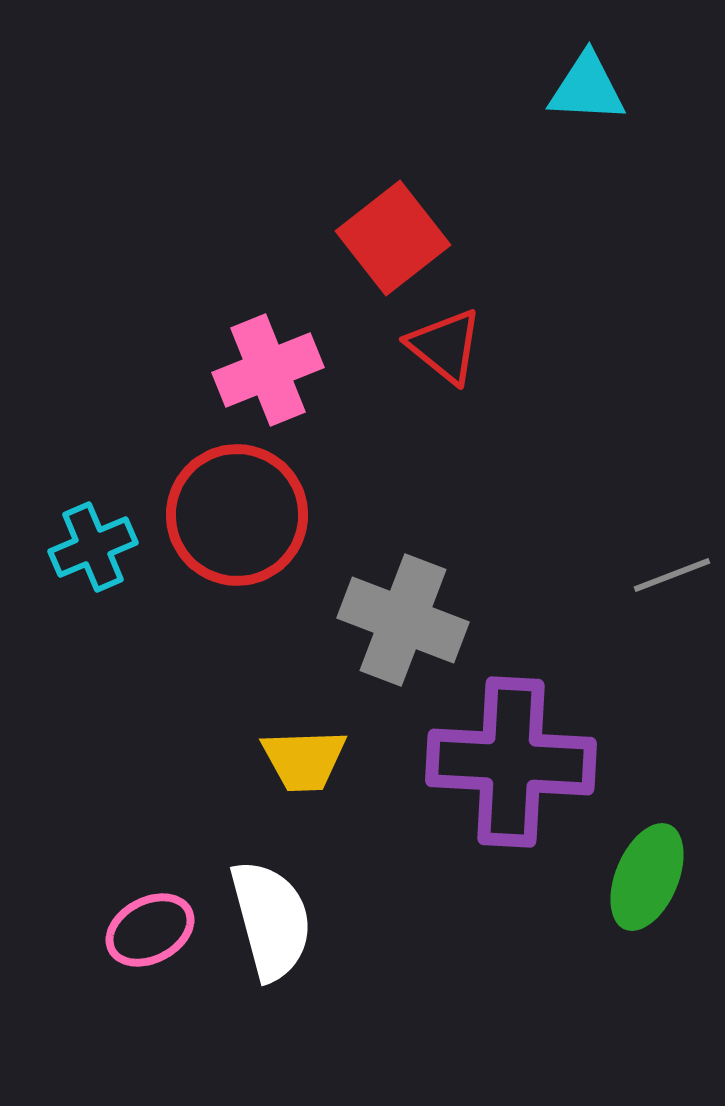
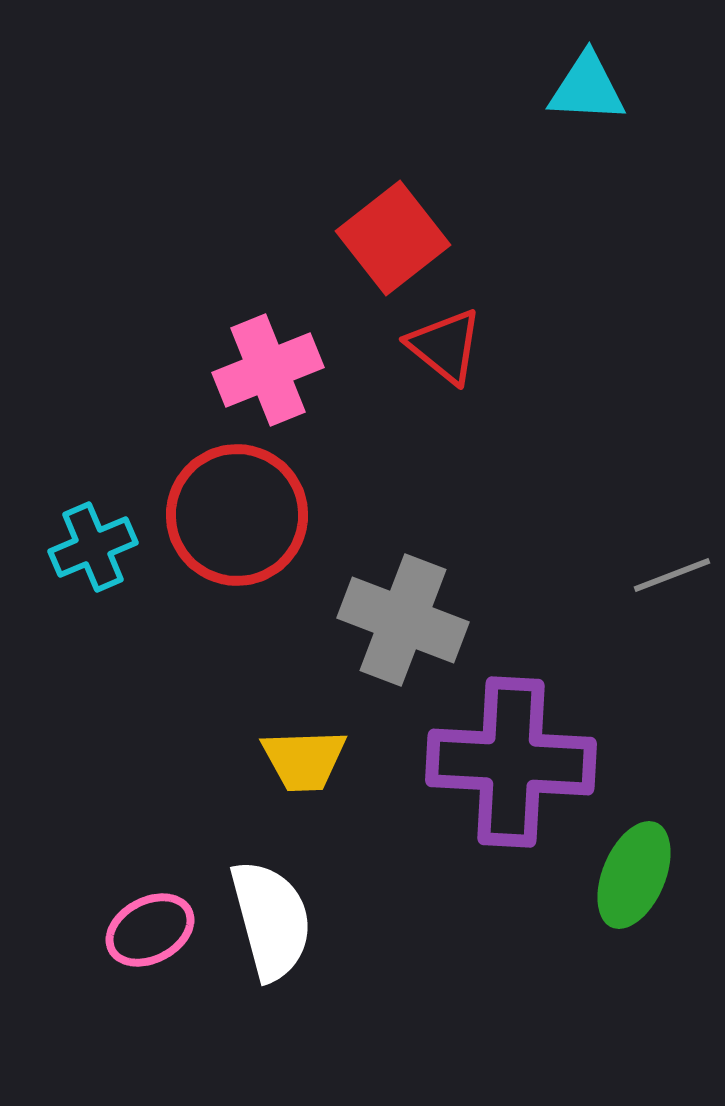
green ellipse: moved 13 px left, 2 px up
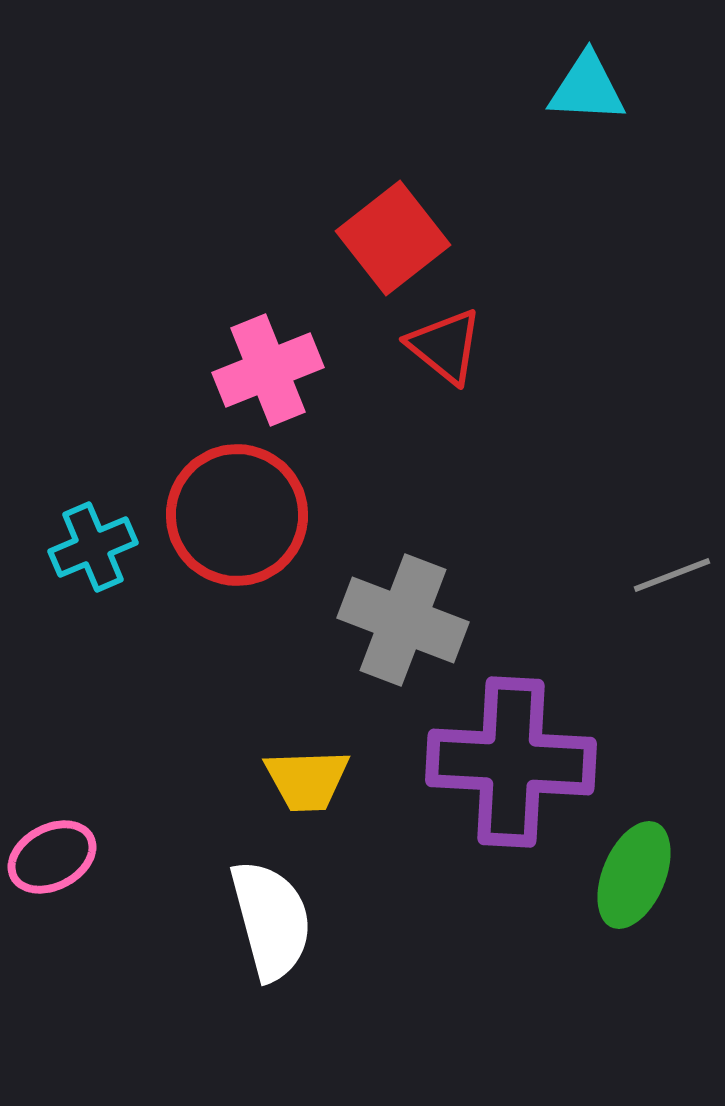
yellow trapezoid: moved 3 px right, 20 px down
pink ellipse: moved 98 px left, 73 px up
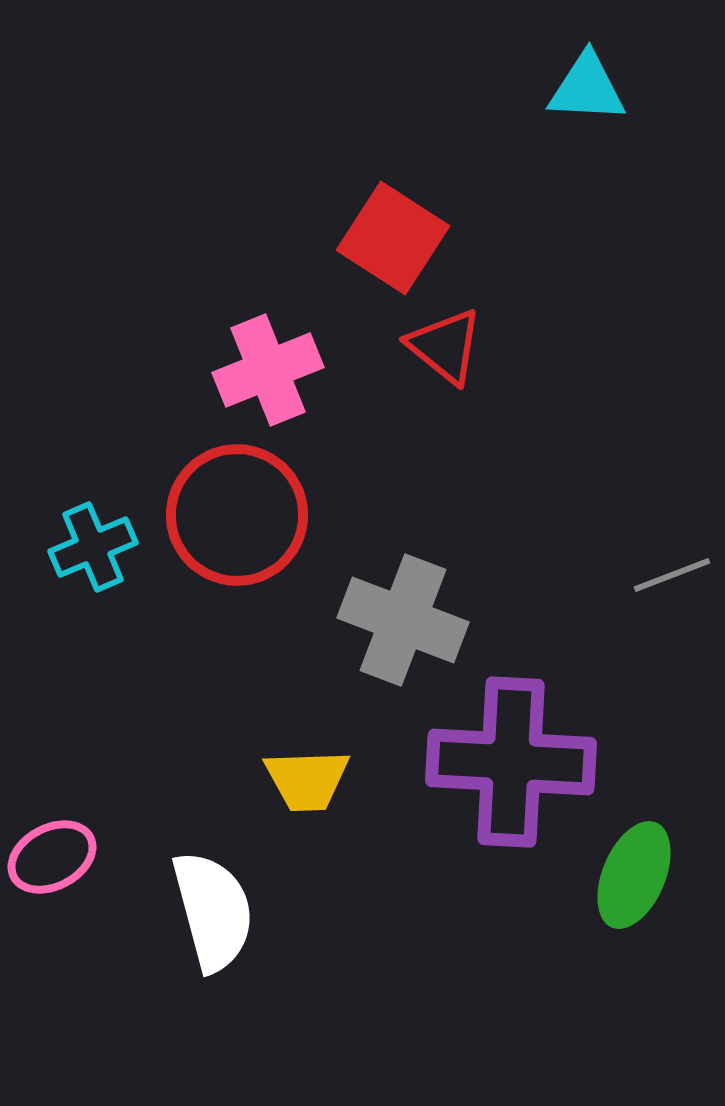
red square: rotated 19 degrees counterclockwise
white semicircle: moved 58 px left, 9 px up
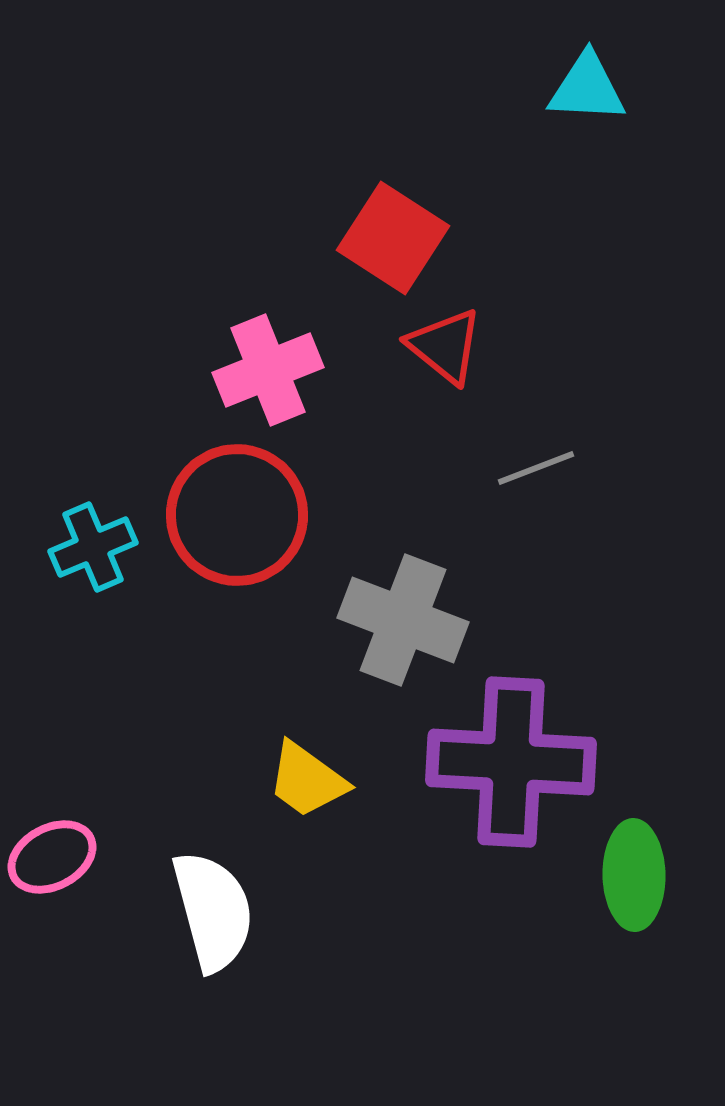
gray line: moved 136 px left, 107 px up
yellow trapezoid: rotated 38 degrees clockwise
green ellipse: rotated 24 degrees counterclockwise
